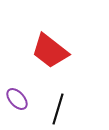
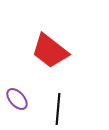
black line: rotated 12 degrees counterclockwise
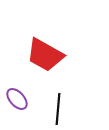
red trapezoid: moved 5 px left, 4 px down; rotated 9 degrees counterclockwise
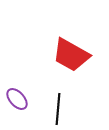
red trapezoid: moved 26 px right
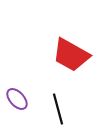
black line: rotated 20 degrees counterclockwise
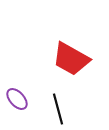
red trapezoid: moved 4 px down
